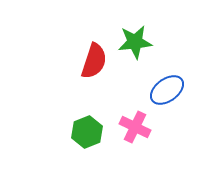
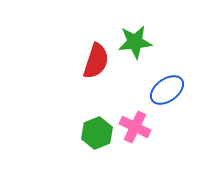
red semicircle: moved 2 px right
green hexagon: moved 10 px right, 1 px down
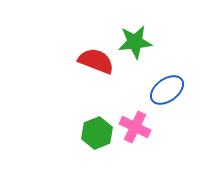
red semicircle: rotated 87 degrees counterclockwise
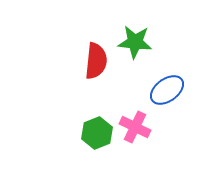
green star: rotated 12 degrees clockwise
red semicircle: rotated 75 degrees clockwise
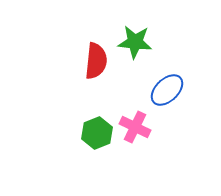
blue ellipse: rotated 8 degrees counterclockwise
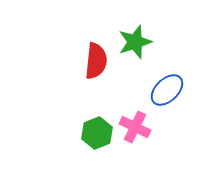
green star: rotated 24 degrees counterclockwise
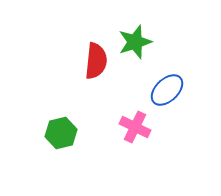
green hexagon: moved 36 px left; rotated 8 degrees clockwise
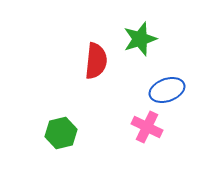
green star: moved 5 px right, 3 px up
blue ellipse: rotated 24 degrees clockwise
pink cross: moved 12 px right
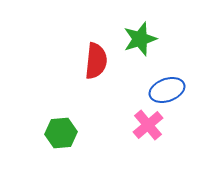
pink cross: moved 1 px right, 2 px up; rotated 24 degrees clockwise
green hexagon: rotated 8 degrees clockwise
